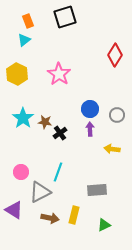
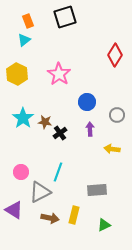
blue circle: moved 3 px left, 7 px up
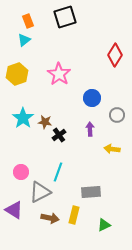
yellow hexagon: rotated 15 degrees clockwise
blue circle: moved 5 px right, 4 px up
black cross: moved 1 px left, 2 px down
gray rectangle: moved 6 px left, 2 px down
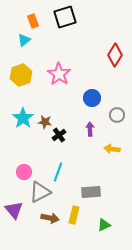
orange rectangle: moved 5 px right
yellow hexagon: moved 4 px right, 1 px down
pink circle: moved 3 px right
purple triangle: rotated 18 degrees clockwise
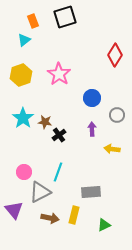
purple arrow: moved 2 px right
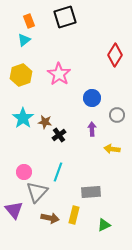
orange rectangle: moved 4 px left
gray triangle: moved 3 px left; rotated 20 degrees counterclockwise
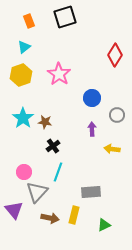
cyan triangle: moved 7 px down
black cross: moved 6 px left, 11 px down
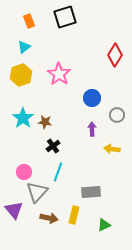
brown arrow: moved 1 px left
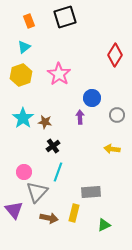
purple arrow: moved 12 px left, 12 px up
yellow rectangle: moved 2 px up
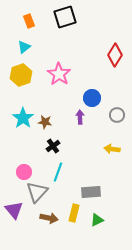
green triangle: moved 7 px left, 5 px up
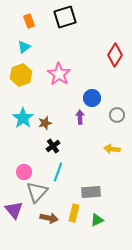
brown star: moved 1 px down; rotated 24 degrees counterclockwise
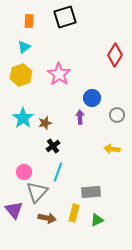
orange rectangle: rotated 24 degrees clockwise
brown arrow: moved 2 px left
